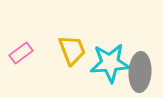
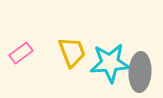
yellow trapezoid: moved 2 px down
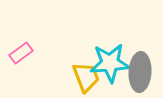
yellow trapezoid: moved 14 px right, 25 px down
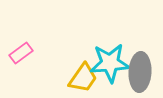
yellow trapezoid: moved 3 px left, 1 px down; rotated 56 degrees clockwise
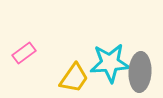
pink rectangle: moved 3 px right
yellow trapezoid: moved 9 px left
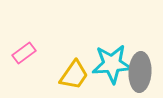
cyan star: moved 2 px right, 1 px down
yellow trapezoid: moved 3 px up
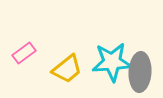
cyan star: moved 2 px up
yellow trapezoid: moved 7 px left, 6 px up; rotated 16 degrees clockwise
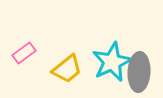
cyan star: rotated 21 degrees counterclockwise
gray ellipse: moved 1 px left
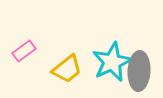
pink rectangle: moved 2 px up
gray ellipse: moved 1 px up
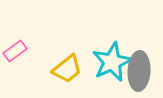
pink rectangle: moved 9 px left
